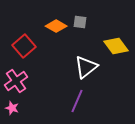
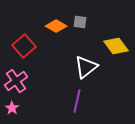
purple line: rotated 10 degrees counterclockwise
pink star: rotated 16 degrees clockwise
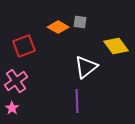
orange diamond: moved 2 px right, 1 px down
red square: rotated 20 degrees clockwise
purple line: rotated 15 degrees counterclockwise
